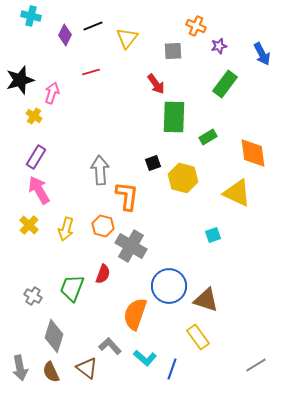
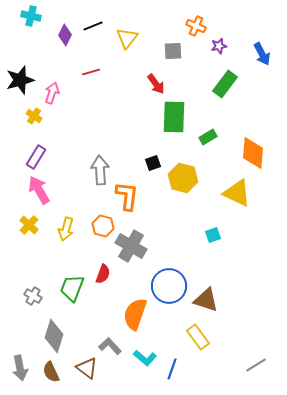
orange diamond at (253, 153): rotated 12 degrees clockwise
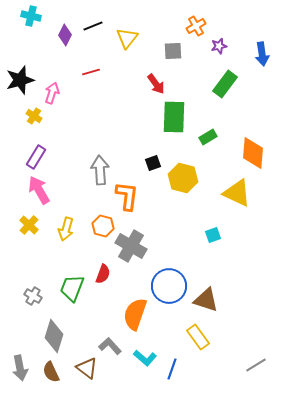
orange cross at (196, 26): rotated 36 degrees clockwise
blue arrow at (262, 54): rotated 20 degrees clockwise
